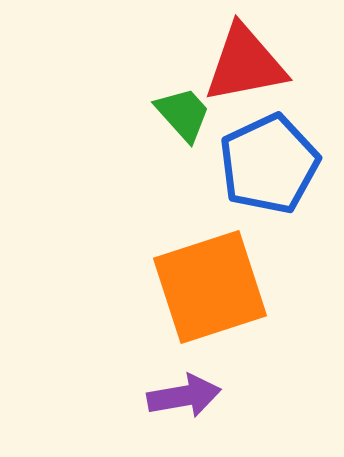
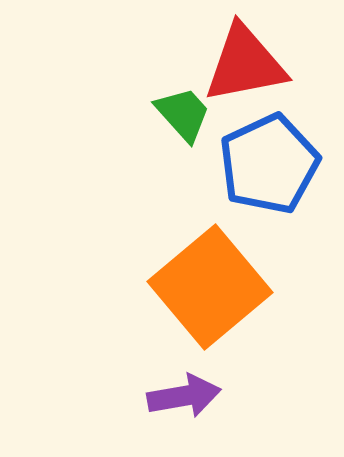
orange square: rotated 22 degrees counterclockwise
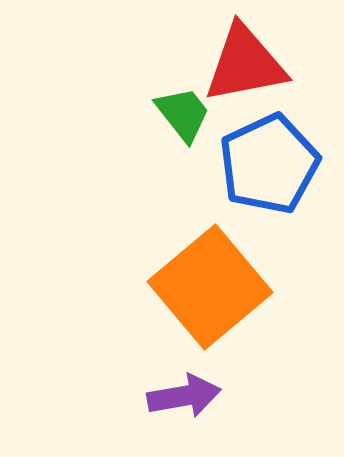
green trapezoid: rotated 4 degrees clockwise
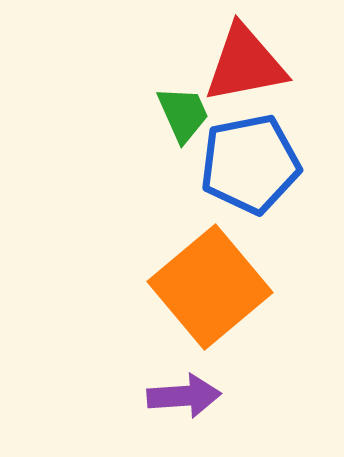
green trapezoid: rotated 14 degrees clockwise
blue pentagon: moved 19 px left; rotated 14 degrees clockwise
purple arrow: rotated 6 degrees clockwise
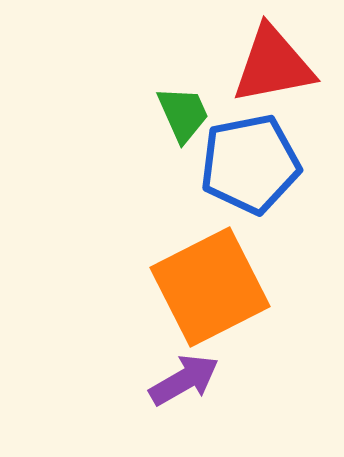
red triangle: moved 28 px right, 1 px down
orange square: rotated 13 degrees clockwise
purple arrow: moved 16 px up; rotated 26 degrees counterclockwise
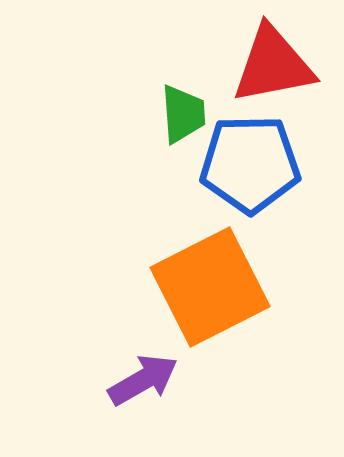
green trapezoid: rotated 20 degrees clockwise
blue pentagon: rotated 10 degrees clockwise
purple arrow: moved 41 px left
